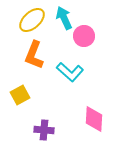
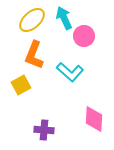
yellow square: moved 1 px right, 10 px up
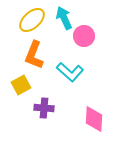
purple cross: moved 22 px up
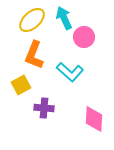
pink circle: moved 1 px down
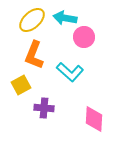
cyan arrow: moved 1 px right; rotated 55 degrees counterclockwise
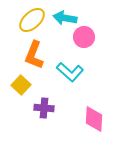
yellow square: rotated 18 degrees counterclockwise
